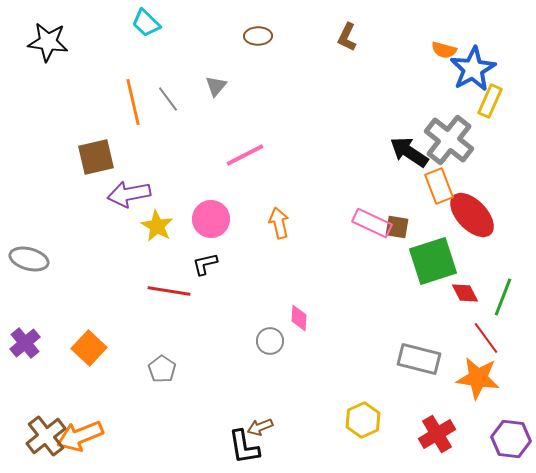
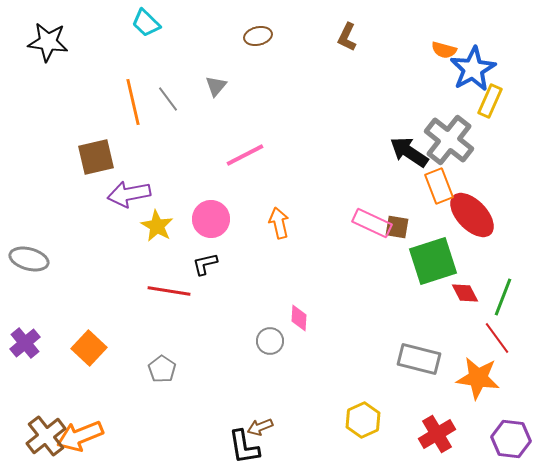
brown ellipse at (258, 36): rotated 12 degrees counterclockwise
red line at (486, 338): moved 11 px right
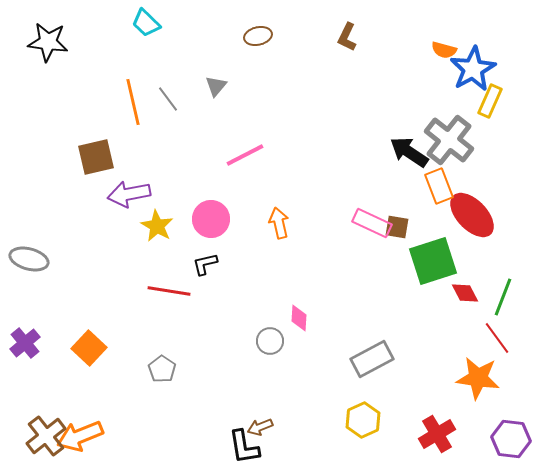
gray rectangle at (419, 359): moved 47 px left; rotated 42 degrees counterclockwise
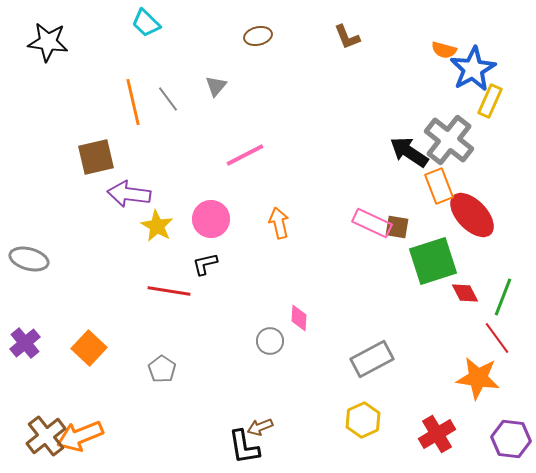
brown L-shape at (347, 37): rotated 48 degrees counterclockwise
purple arrow at (129, 194): rotated 18 degrees clockwise
